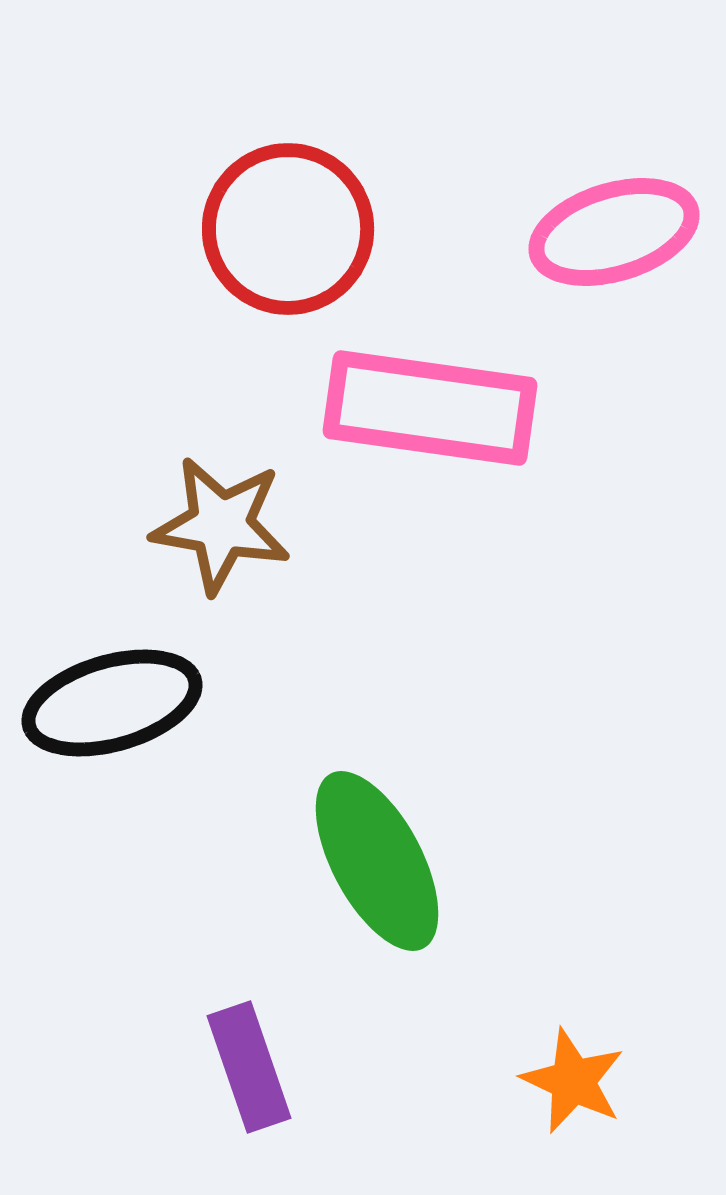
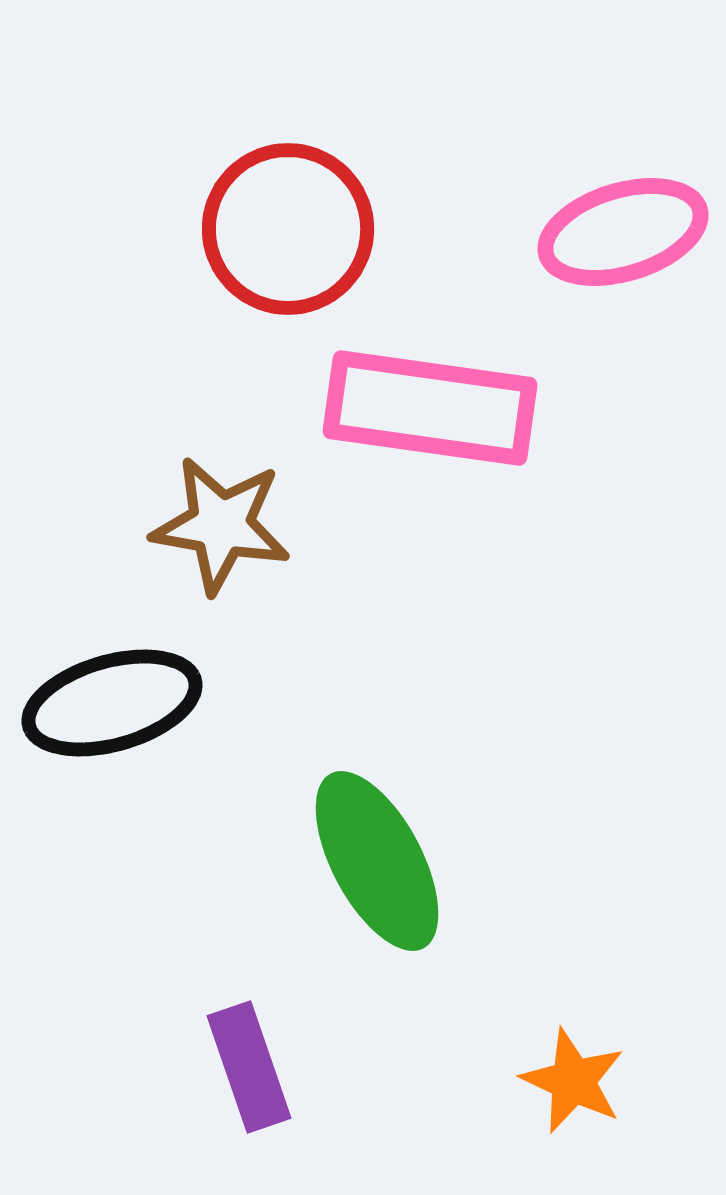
pink ellipse: moved 9 px right
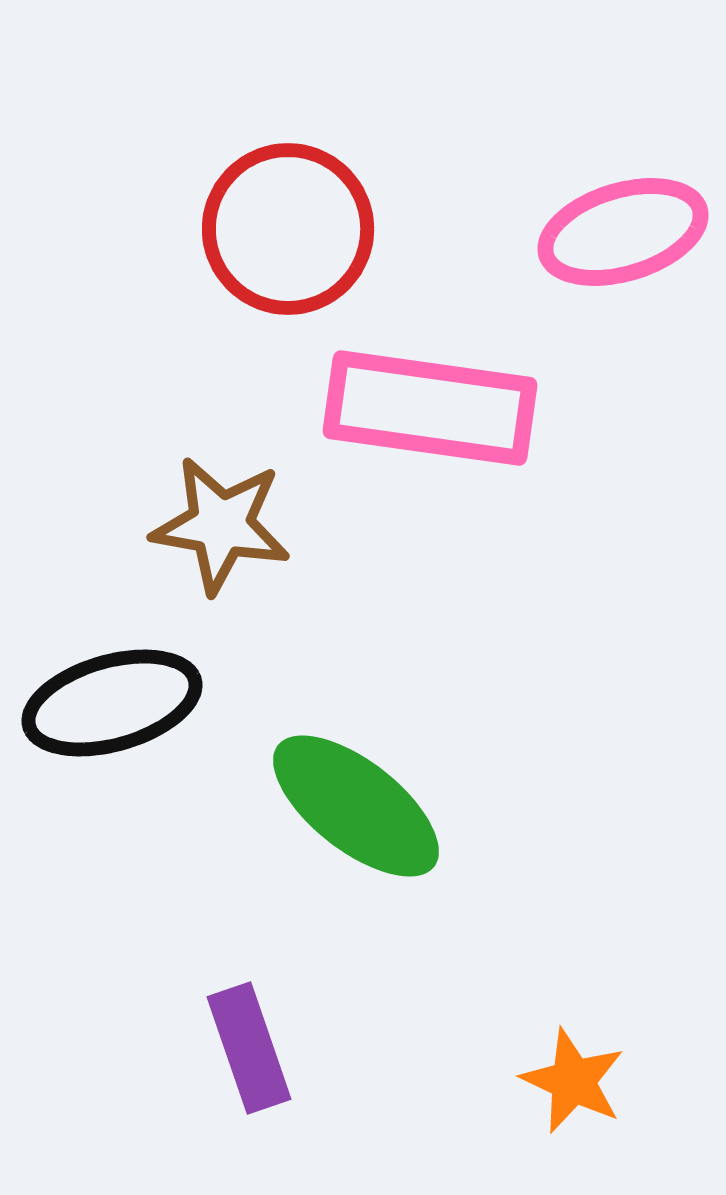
green ellipse: moved 21 px left, 55 px up; rotated 24 degrees counterclockwise
purple rectangle: moved 19 px up
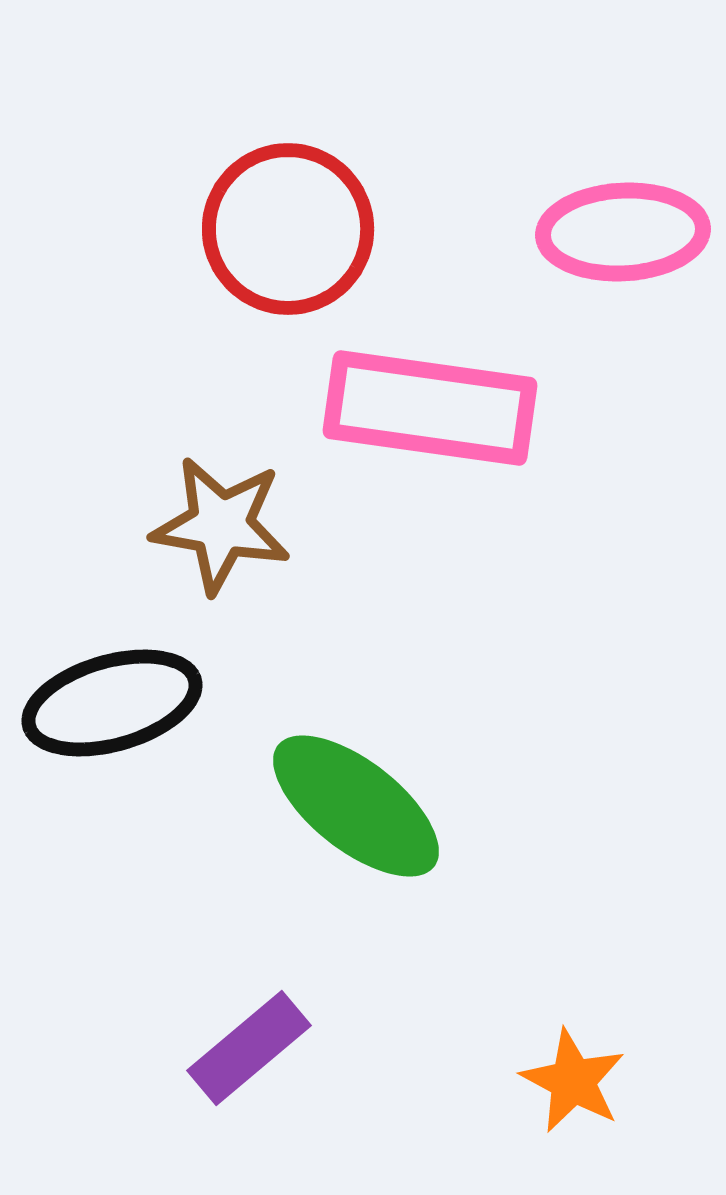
pink ellipse: rotated 14 degrees clockwise
purple rectangle: rotated 69 degrees clockwise
orange star: rotated 3 degrees clockwise
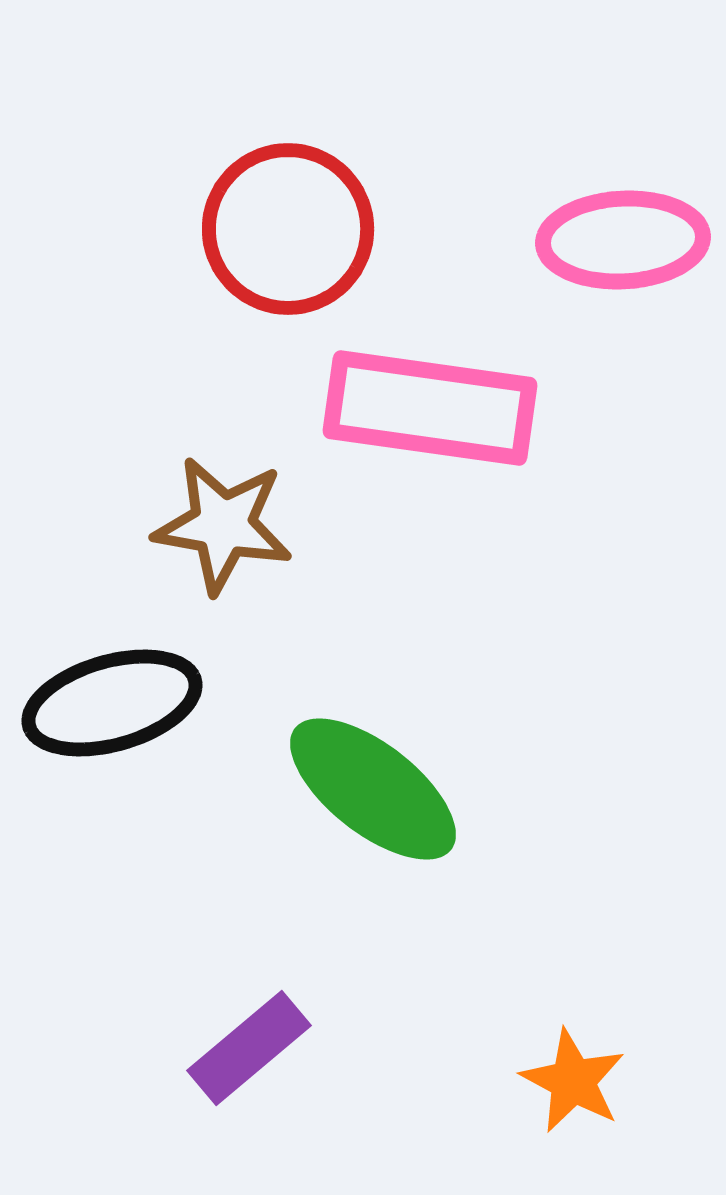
pink ellipse: moved 8 px down
brown star: moved 2 px right
green ellipse: moved 17 px right, 17 px up
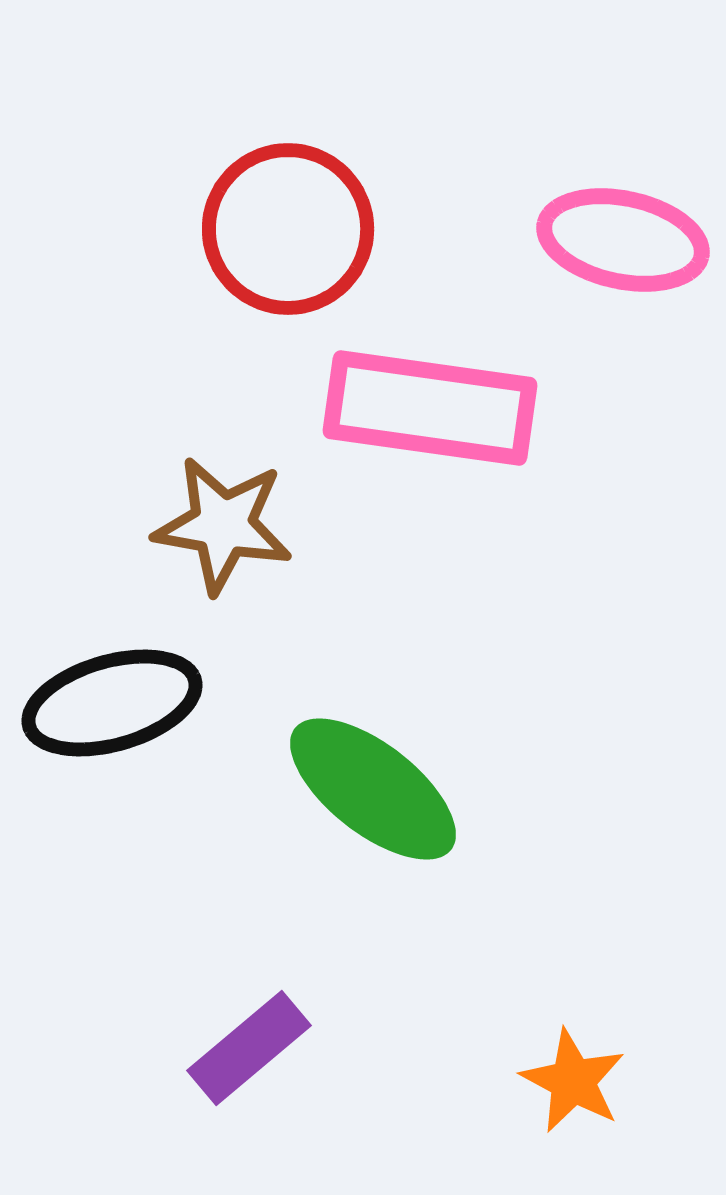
pink ellipse: rotated 15 degrees clockwise
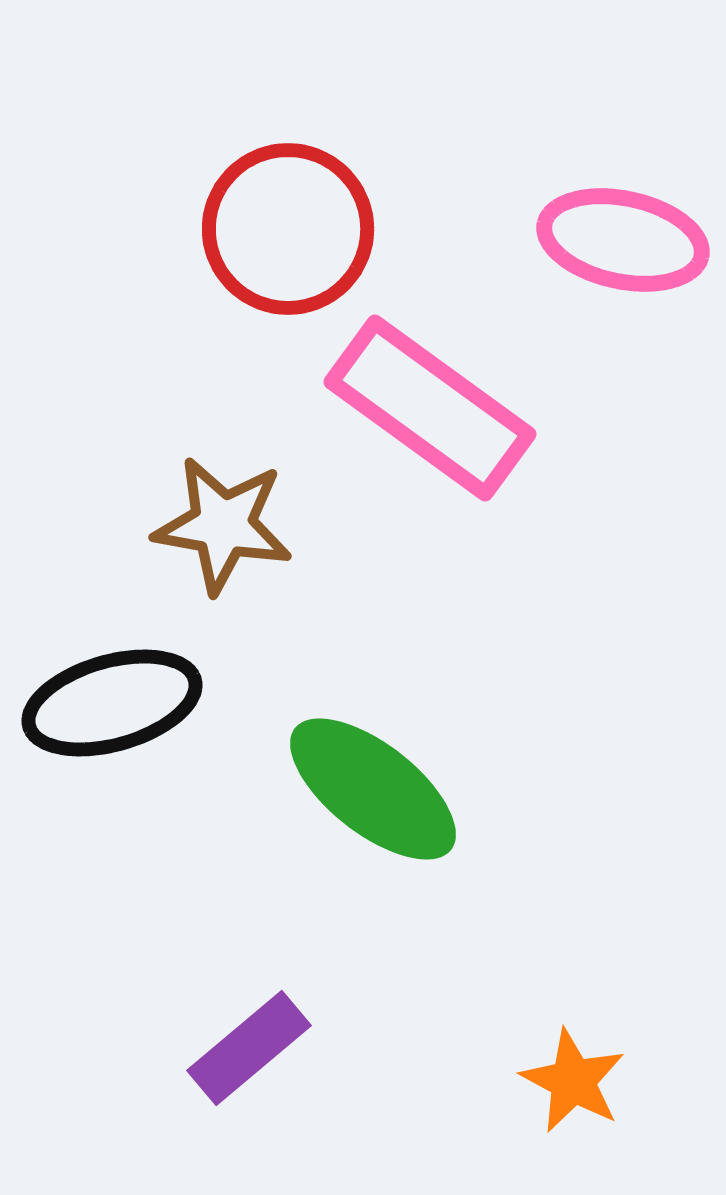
pink rectangle: rotated 28 degrees clockwise
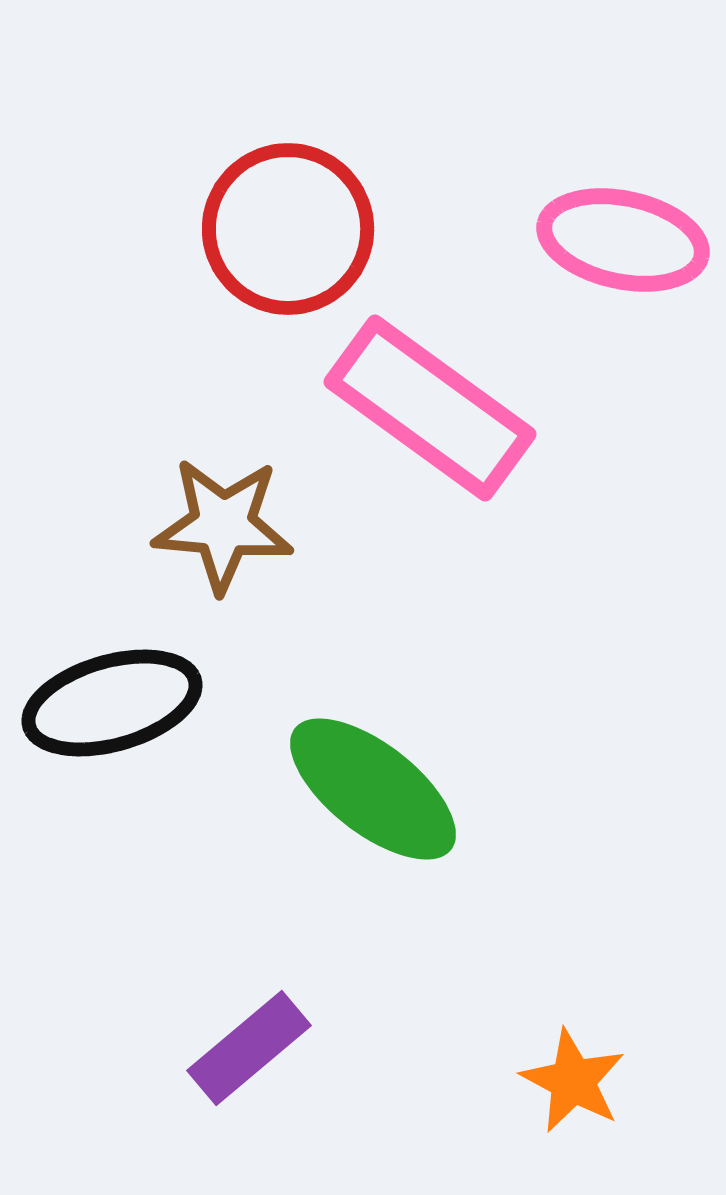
brown star: rotated 5 degrees counterclockwise
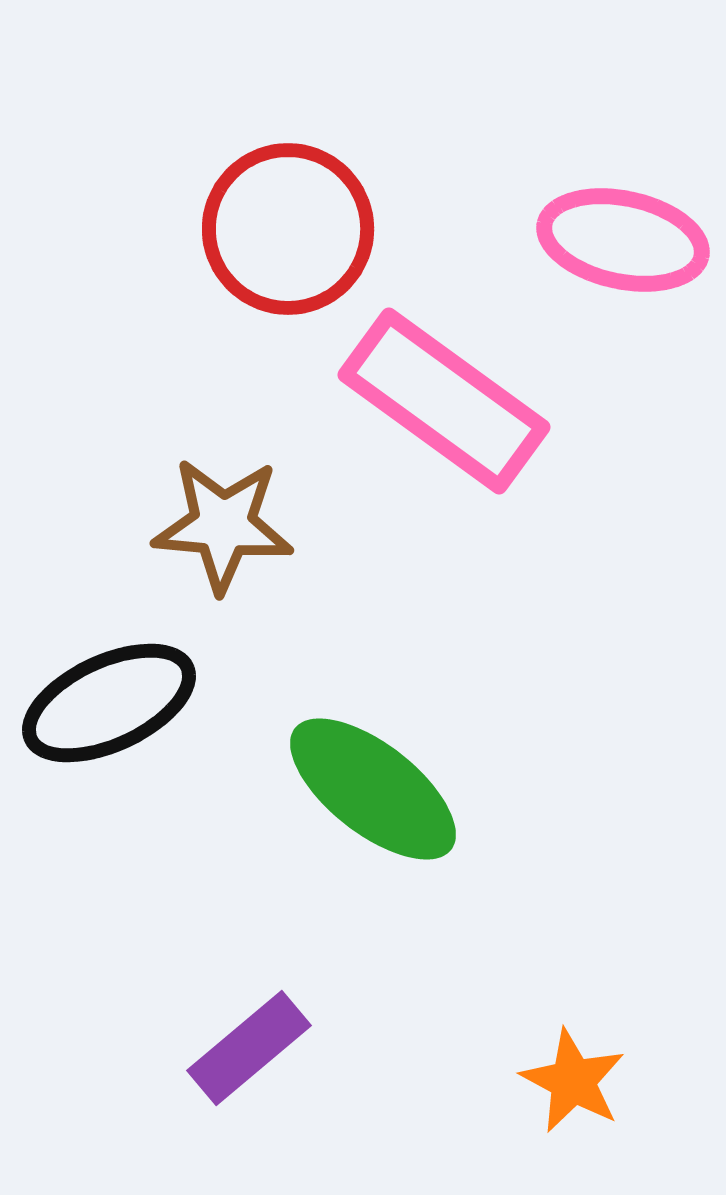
pink rectangle: moved 14 px right, 7 px up
black ellipse: moved 3 px left; rotated 9 degrees counterclockwise
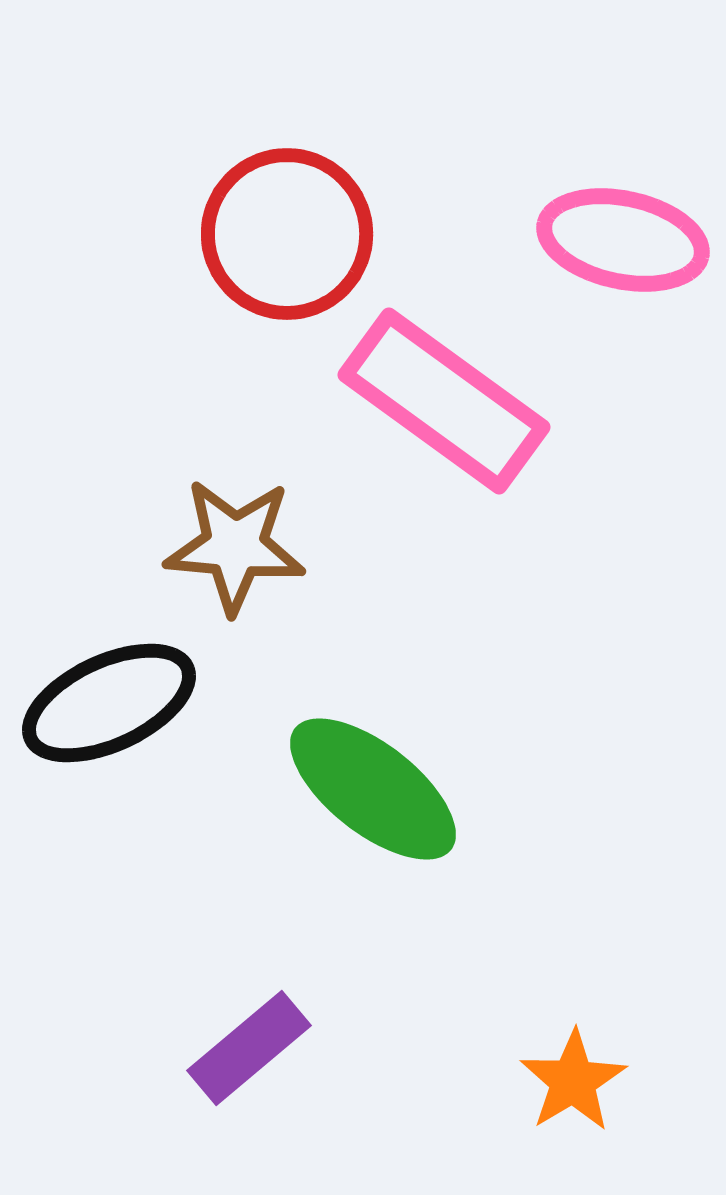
red circle: moved 1 px left, 5 px down
brown star: moved 12 px right, 21 px down
orange star: rotated 13 degrees clockwise
